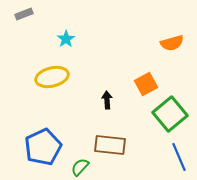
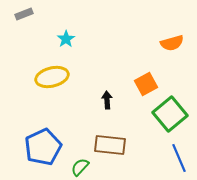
blue line: moved 1 px down
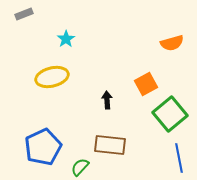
blue line: rotated 12 degrees clockwise
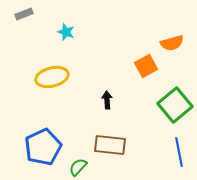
cyan star: moved 7 px up; rotated 18 degrees counterclockwise
orange square: moved 18 px up
green square: moved 5 px right, 9 px up
blue line: moved 6 px up
green semicircle: moved 2 px left
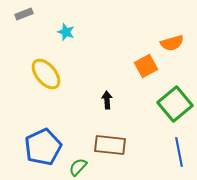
yellow ellipse: moved 6 px left, 3 px up; rotated 64 degrees clockwise
green square: moved 1 px up
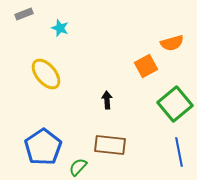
cyan star: moved 6 px left, 4 px up
blue pentagon: rotated 9 degrees counterclockwise
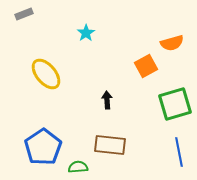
cyan star: moved 26 px right, 5 px down; rotated 18 degrees clockwise
green square: rotated 24 degrees clockwise
green semicircle: rotated 42 degrees clockwise
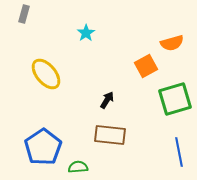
gray rectangle: rotated 54 degrees counterclockwise
black arrow: rotated 36 degrees clockwise
green square: moved 5 px up
brown rectangle: moved 10 px up
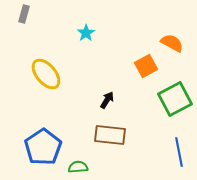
orange semicircle: rotated 135 degrees counterclockwise
green square: rotated 12 degrees counterclockwise
